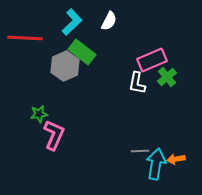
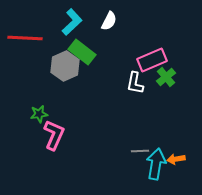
green cross: moved 1 px left
white L-shape: moved 2 px left
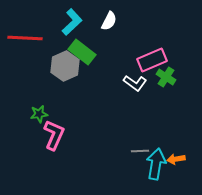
green cross: rotated 18 degrees counterclockwise
white L-shape: rotated 65 degrees counterclockwise
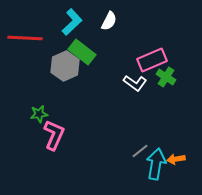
gray line: rotated 36 degrees counterclockwise
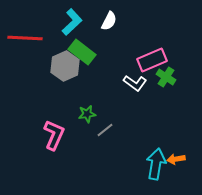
green star: moved 48 px right
gray line: moved 35 px left, 21 px up
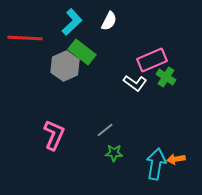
green star: moved 27 px right, 39 px down; rotated 12 degrees clockwise
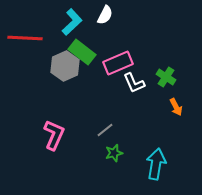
white semicircle: moved 4 px left, 6 px up
pink rectangle: moved 34 px left, 3 px down
white L-shape: moved 1 px left; rotated 30 degrees clockwise
green star: rotated 18 degrees counterclockwise
orange arrow: moved 52 px up; rotated 108 degrees counterclockwise
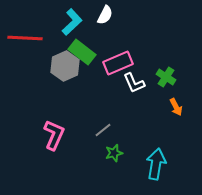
gray line: moved 2 px left
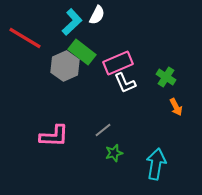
white semicircle: moved 8 px left
red line: rotated 28 degrees clockwise
white L-shape: moved 9 px left
pink L-shape: moved 1 px down; rotated 68 degrees clockwise
